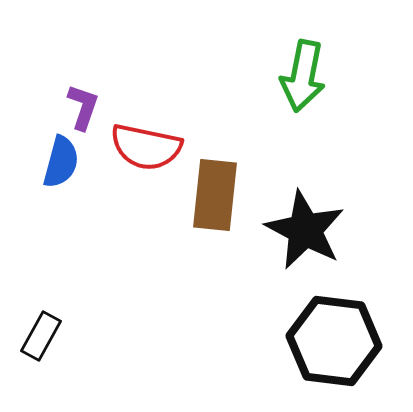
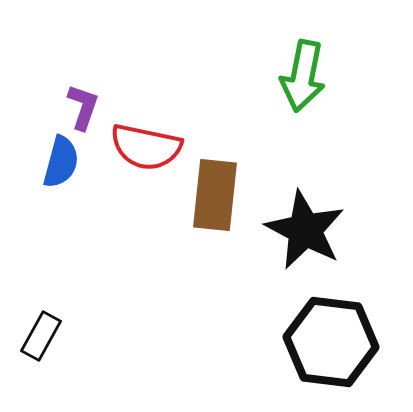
black hexagon: moved 3 px left, 1 px down
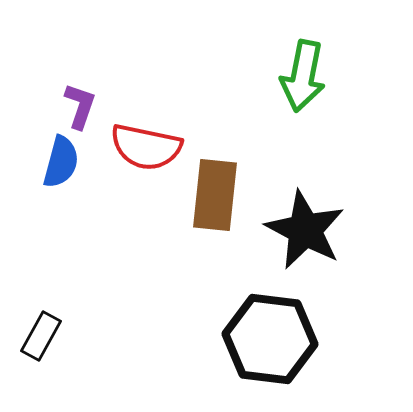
purple L-shape: moved 3 px left, 1 px up
black hexagon: moved 61 px left, 3 px up
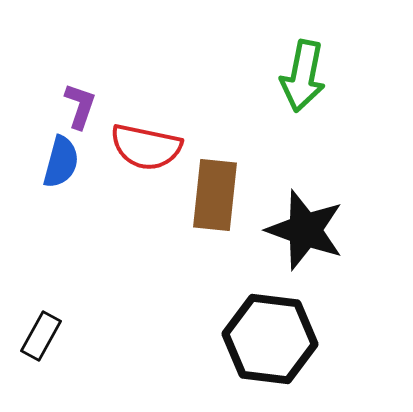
black star: rotated 8 degrees counterclockwise
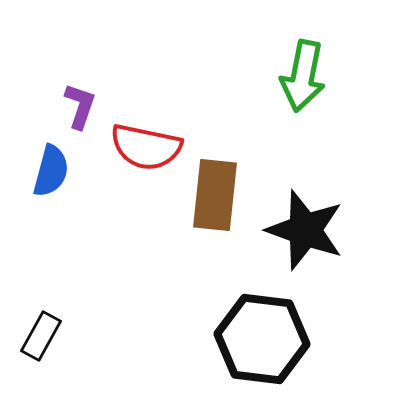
blue semicircle: moved 10 px left, 9 px down
black hexagon: moved 8 px left
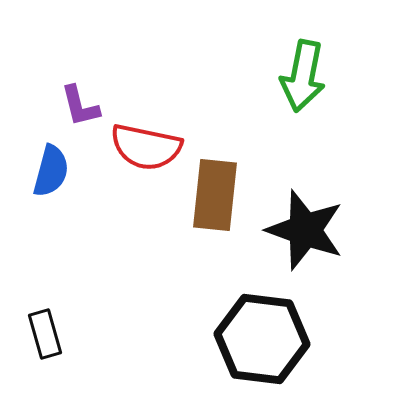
purple L-shape: rotated 147 degrees clockwise
black rectangle: moved 4 px right, 2 px up; rotated 45 degrees counterclockwise
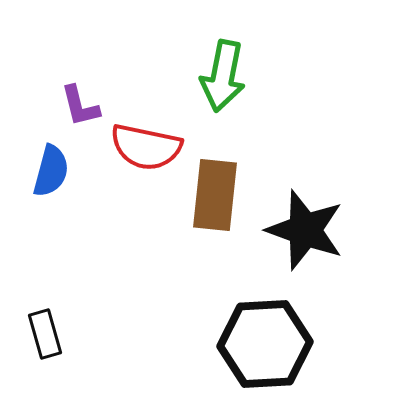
green arrow: moved 80 px left
black hexagon: moved 3 px right, 5 px down; rotated 10 degrees counterclockwise
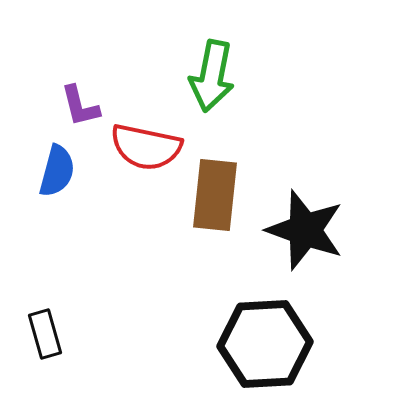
green arrow: moved 11 px left
blue semicircle: moved 6 px right
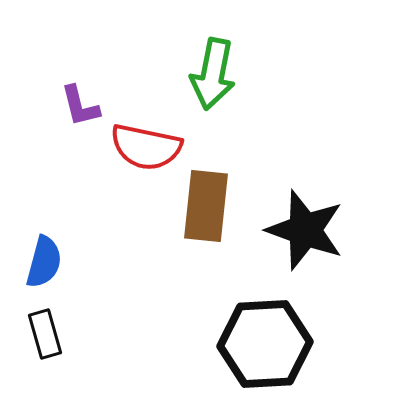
green arrow: moved 1 px right, 2 px up
blue semicircle: moved 13 px left, 91 px down
brown rectangle: moved 9 px left, 11 px down
